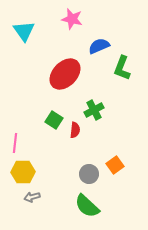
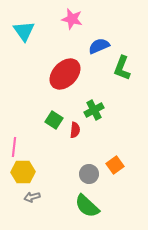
pink line: moved 1 px left, 4 px down
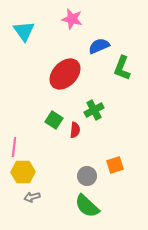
orange square: rotated 18 degrees clockwise
gray circle: moved 2 px left, 2 px down
